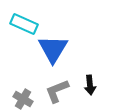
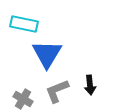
cyan rectangle: rotated 12 degrees counterclockwise
blue triangle: moved 6 px left, 5 px down
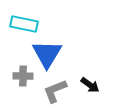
black arrow: rotated 48 degrees counterclockwise
gray L-shape: moved 2 px left
gray cross: moved 23 px up; rotated 30 degrees counterclockwise
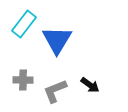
cyan rectangle: rotated 64 degrees counterclockwise
blue triangle: moved 10 px right, 14 px up
gray cross: moved 4 px down
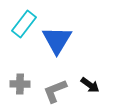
gray cross: moved 3 px left, 4 px down
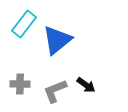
blue triangle: rotated 20 degrees clockwise
black arrow: moved 4 px left
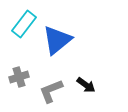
gray cross: moved 1 px left, 7 px up; rotated 18 degrees counterclockwise
gray L-shape: moved 4 px left
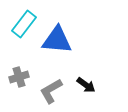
blue triangle: rotated 44 degrees clockwise
gray L-shape: rotated 8 degrees counterclockwise
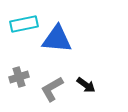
cyan rectangle: rotated 40 degrees clockwise
blue triangle: moved 1 px up
gray L-shape: moved 1 px right, 2 px up
